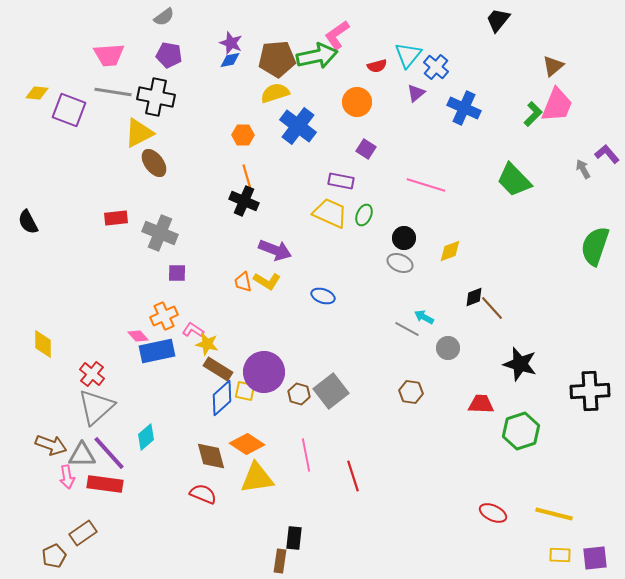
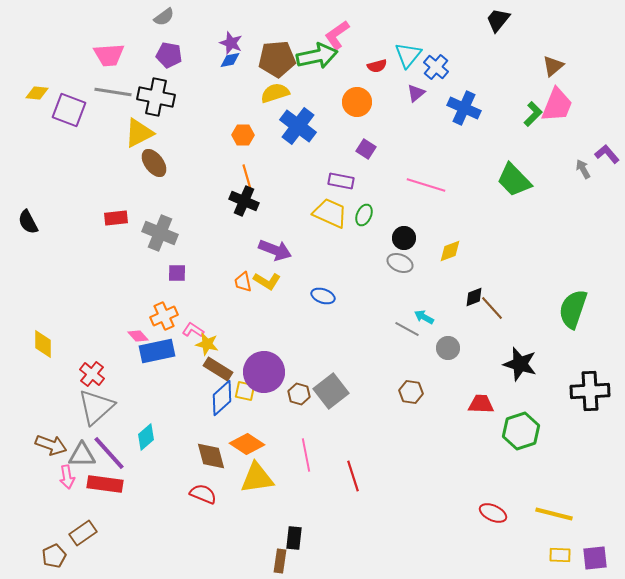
green semicircle at (595, 246): moved 22 px left, 63 px down
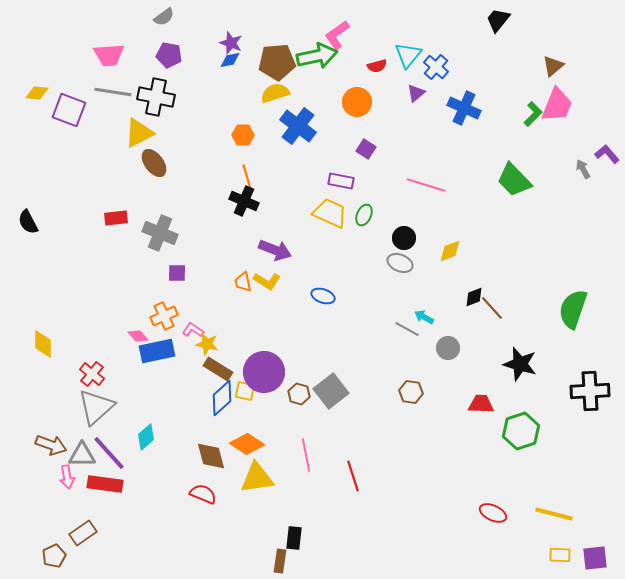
brown pentagon at (277, 59): moved 3 px down
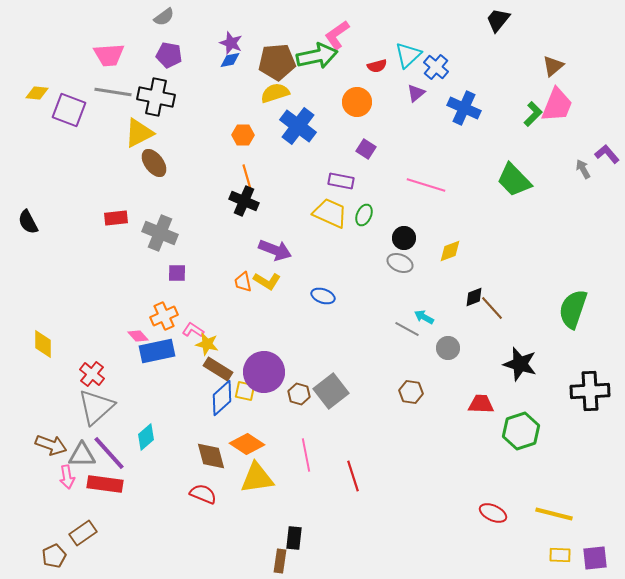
cyan triangle at (408, 55): rotated 8 degrees clockwise
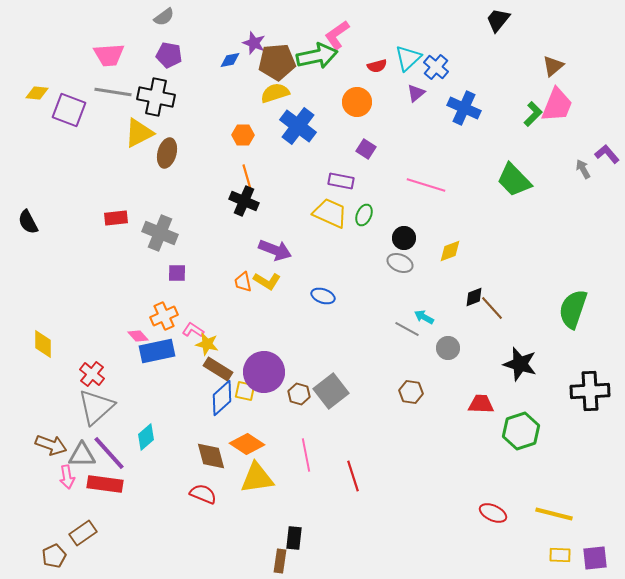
purple star at (231, 43): moved 23 px right
cyan triangle at (408, 55): moved 3 px down
brown ellipse at (154, 163): moved 13 px right, 10 px up; rotated 52 degrees clockwise
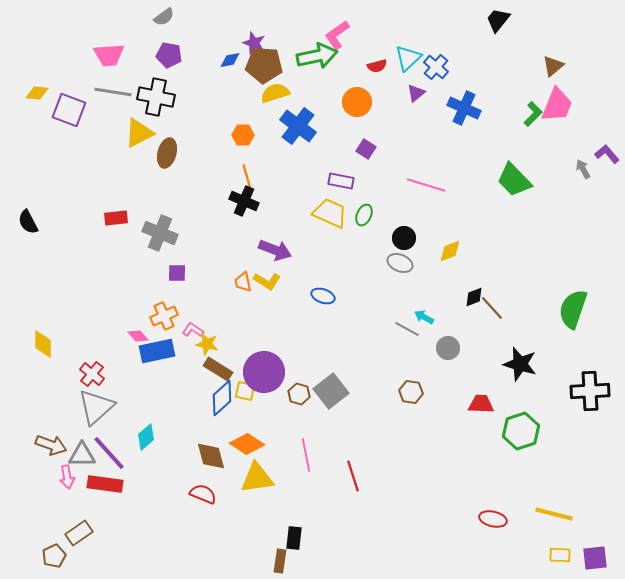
brown pentagon at (277, 62): moved 13 px left, 3 px down; rotated 9 degrees clockwise
red ellipse at (493, 513): moved 6 px down; rotated 12 degrees counterclockwise
brown rectangle at (83, 533): moved 4 px left
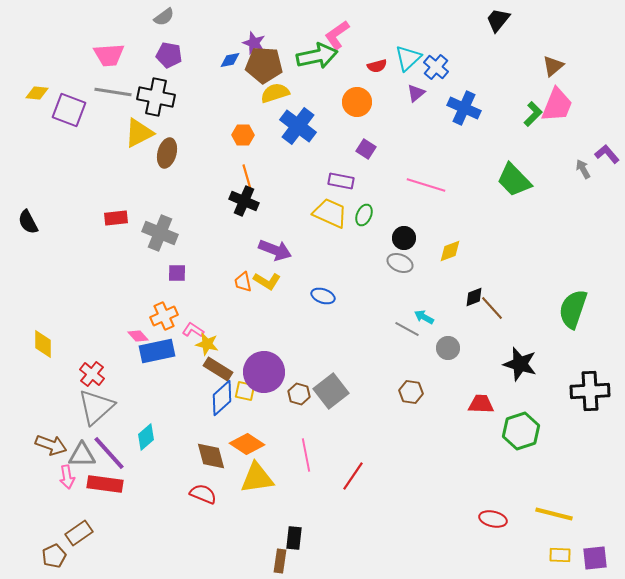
red line at (353, 476): rotated 52 degrees clockwise
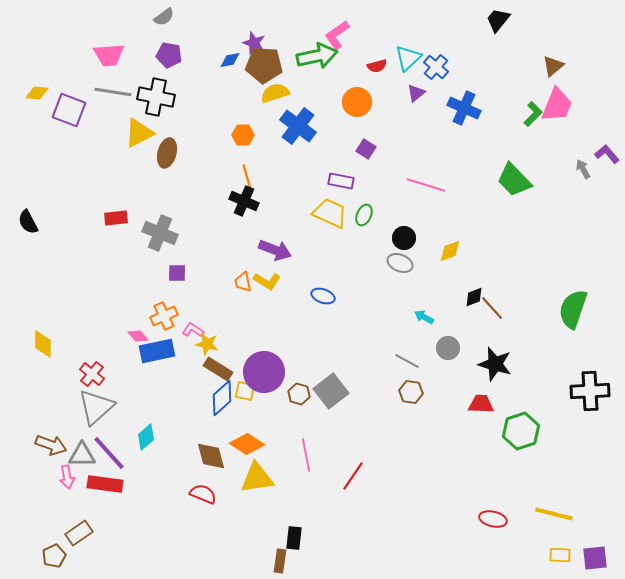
gray line at (407, 329): moved 32 px down
black star at (520, 364): moved 25 px left
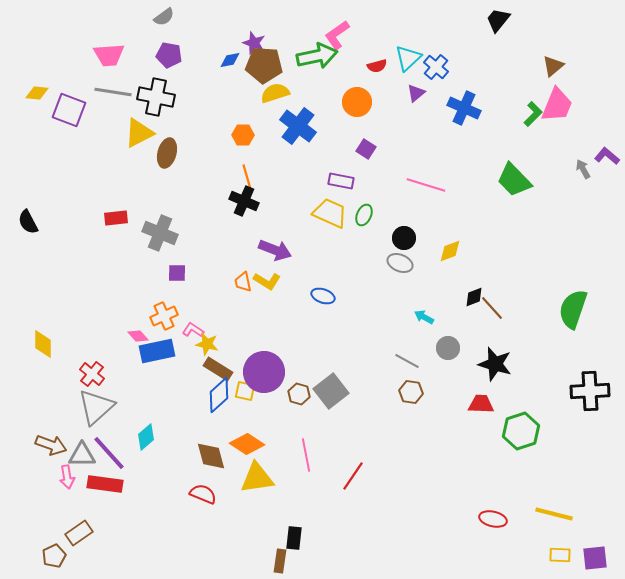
purple L-shape at (607, 154): moved 2 px down; rotated 10 degrees counterclockwise
blue diamond at (222, 398): moved 3 px left, 3 px up
